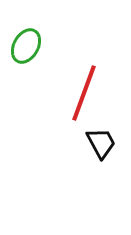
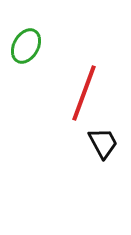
black trapezoid: moved 2 px right
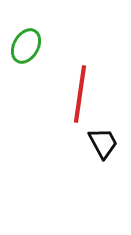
red line: moved 4 px left, 1 px down; rotated 12 degrees counterclockwise
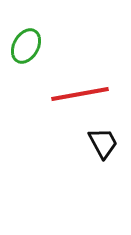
red line: rotated 72 degrees clockwise
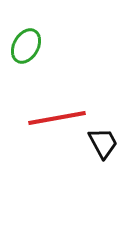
red line: moved 23 px left, 24 px down
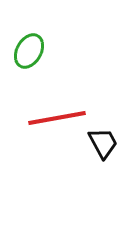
green ellipse: moved 3 px right, 5 px down
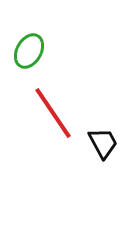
red line: moved 4 px left, 5 px up; rotated 66 degrees clockwise
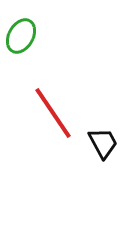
green ellipse: moved 8 px left, 15 px up
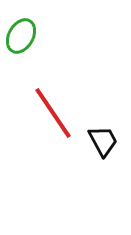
black trapezoid: moved 2 px up
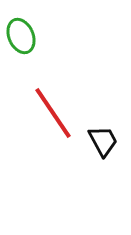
green ellipse: rotated 52 degrees counterclockwise
